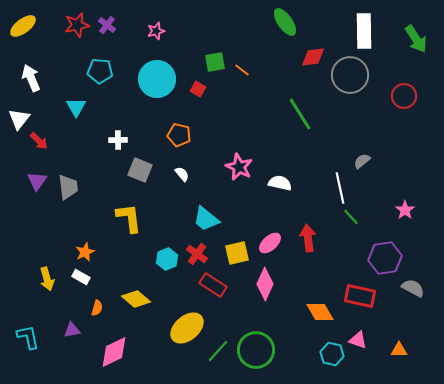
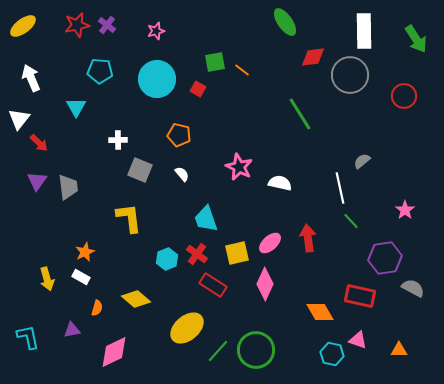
red arrow at (39, 141): moved 2 px down
green line at (351, 217): moved 4 px down
cyan trapezoid at (206, 219): rotated 32 degrees clockwise
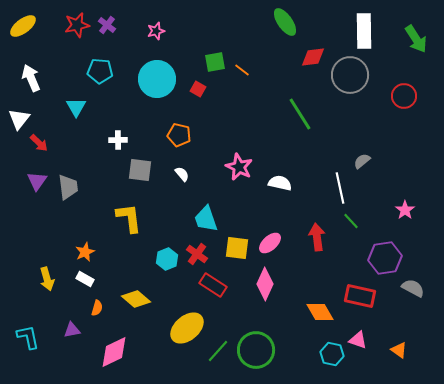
gray square at (140, 170): rotated 15 degrees counterclockwise
red arrow at (308, 238): moved 9 px right, 1 px up
yellow square at (237, 253): moved 5 px up; rotated 20 degrees clockwise
white rectangle at (81, 277): moved 4 px right, 2 px down
orange triangle at (399, 350): rotated 36 degrees clockwise
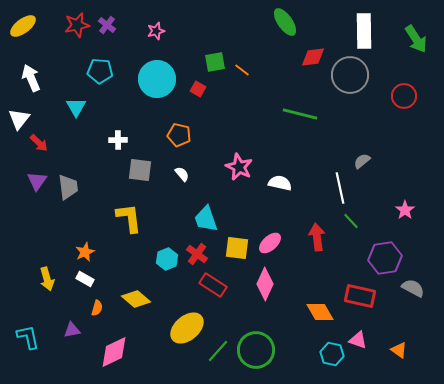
green line at (300, 114): rotated 44 degrees counterclockwise
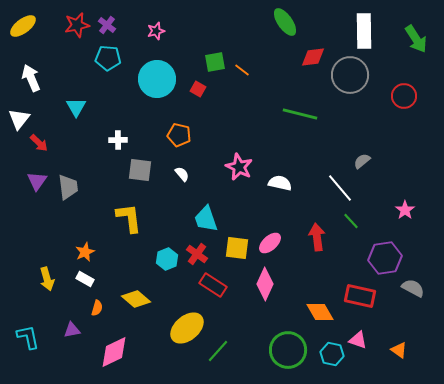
cyan pentagon at (100, 71): moved 8 px right, 13 px up
white line at (340, 188): rotated 28 degrees counterclockwise
green circle at (256, 350): moved 32 px right
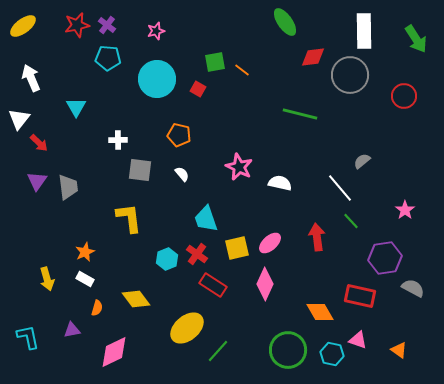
yellow square at (237, 248): rotated 20 degrees counterclockwise
yellow diamond at (136, 299): rotated 12 degrees clockwise
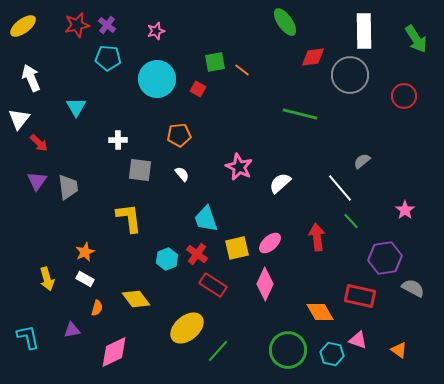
orange pentagon at (179, 135): rotated 20 degrees counterclockwise
white semicircle at (280, 183): rotated 55 degrees counterclockwise
